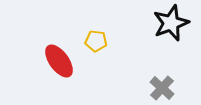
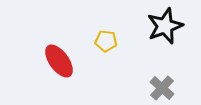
black star: moved 6 px left, 3 px down
yellow pentagon: moved 10 px right
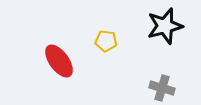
black star: rotated 6 degrees clockwise
gray cross: rotated 25 degrees counterclockwise
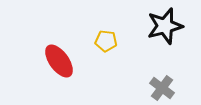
gray cross: rotated 20 degrees clockwise
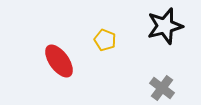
yellow pentagon: moved 1 px left, 1 px up; rotated 15 degrees clockwise
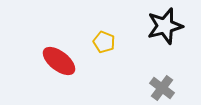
yellow pentagon: moved 1 px left, 2 px down
red ellipse: rotated 16 degrees counterclockwise
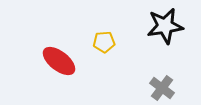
black star: rotated 6 degrees clockwise
yellow pentagon: rotated 25 degrees counterclockwise
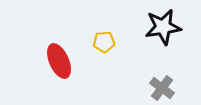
black star: moved 2 px left, 1 px down
red ellipse: rotated 28 degrees clockwise
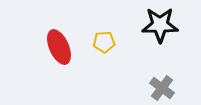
black star: moved 3 px left, 2 px up; rotated 9 degrees clockwise
red ellipse: moved 14 px up
